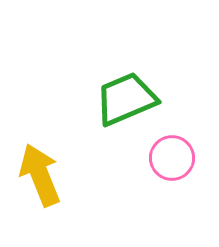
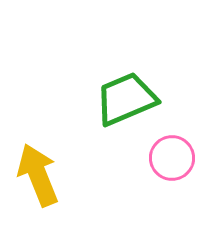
yellow arrow: moved 2 px left
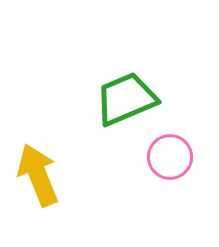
pink circle: moved 2 px left, 1 px up
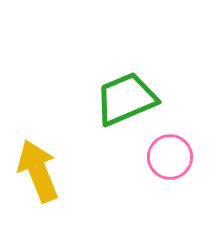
yellow arrow: moved 4 px up
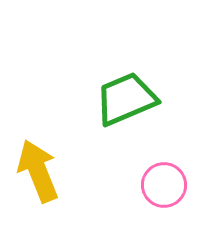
pink circle: moved 6 px left, 28 px down
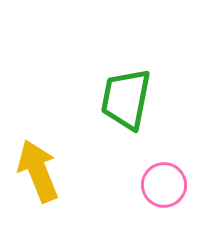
green trapezoid: rotated 56 degrees counterclockwise
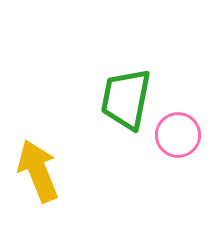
pink circle: moved 14 px right, 50 px up
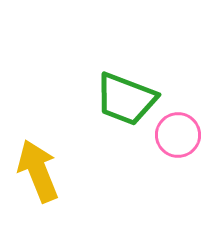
green trapezoid: rotated 80 degrees counterclockwise
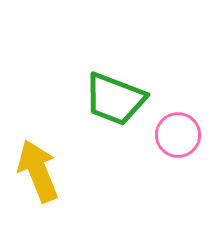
green trapezoid: moved 11 px left
